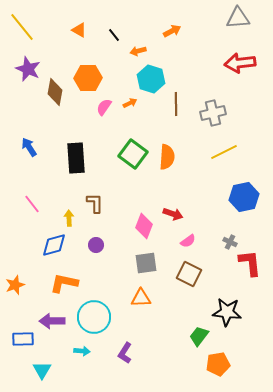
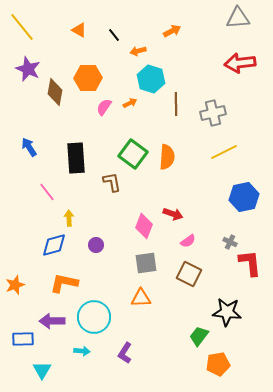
brown L-shape at (95, 203): moved 17 px right, 21 px up; rotated 10 degrees counterclockwise
pink line at (32, 204): moved 15 px right, 12 px up
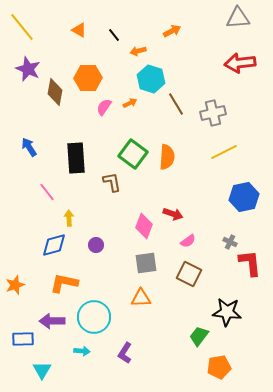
brown line at (176, 104): rotated 30 degrees counterclockwise
orange pentagon at (218, 364): moved 1 px right, 3 px down
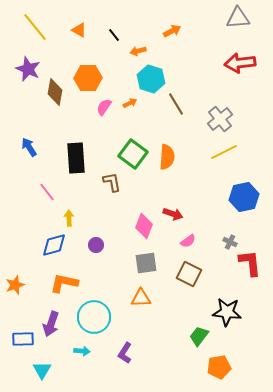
yellow line at (22, 27): moved 13 px right
gray cross at (213, 113): moved 7 px right, 6 px down; rotated 25 degrees counterclockwise
purple arrow at (52, 321): moved 1 px left, 3 px down; rotated 70 degrees counterclockwise
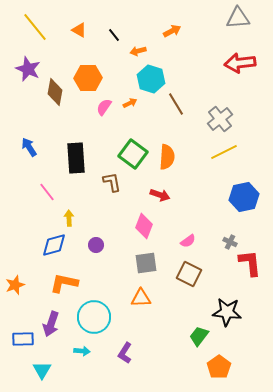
red arrow at (173, 214): moved 13 px left, 19 px up
orange pentagon at (219, 367): rotated 25 degrees counterclockwise
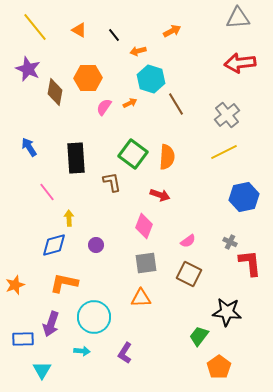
gray cross at (220, 119): moved 7 px right, 4 px up
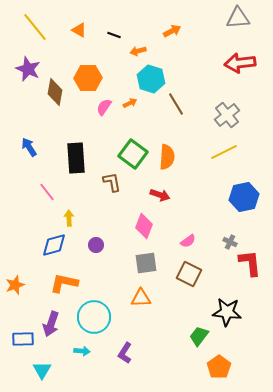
black line at (114, 35): rotated 32 degrees counterclockwise
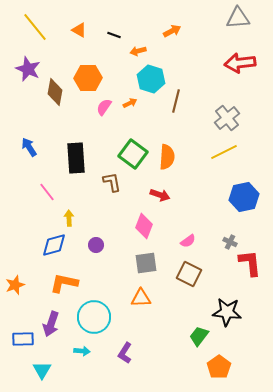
brown line at (176, 104): moved 3 px up; rotated 45 degrees clockwise
gray cross at (227, 115): moved 3 px down
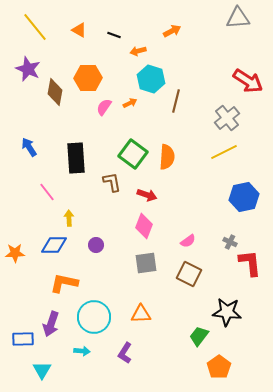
red arrow at (240, 63): moved 8 px right, 18 px down; rotated 140 degrees counterclockwise
red arrow at (160, 195): moved 13 px left
blue diamond at (54, 245): rotated 16 degrees clockwise
orange star at (15, 285): moved 32 px up; rotated 18 degrees clockwise
orange triangle at (141, 298): moved 16 px down
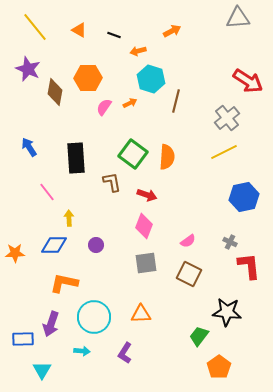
red L-shape at (250, 263): moved 1 px left, 3 px down
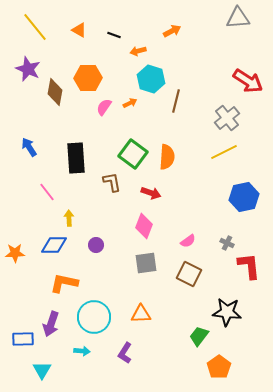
red arrow at (147, 195): moved 4 px right, 2 px up
gray cross at (230, 242): moved 3 px left, 1 px down
